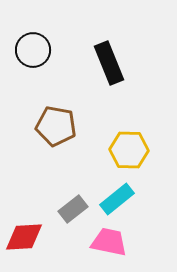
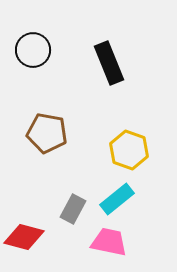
brown pentagon: moved 9 px left, 7 px down
yellow hexagon: rotated 18 degrees clockwise
gray rectangle: rotated 24 degrees counterclockwise
red diamond: rotated 18 degrees clockwise
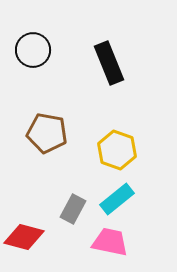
yellow hexagon: moved 12 px left
pink trapezoid: moved 1 px right
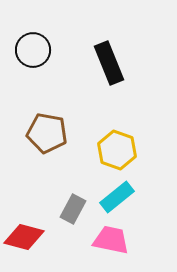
cyan rectangle: moved 2 px up
pink trapezoid: moved 1 px right, 2 px up
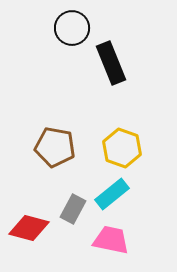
black circle: moved 39 px right, 22 px up
black rectangle: moved 2 px right
brown pentagon: moved 8 px right, 14 px down
yellow hexagon: moved 5 px right, 2 px up
cyan rectangle: moved 5 px left, 3 px up
red diamond: moved 5 px right, 9 px up
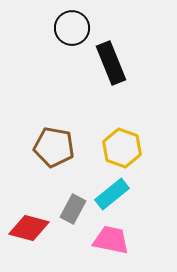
brown pentagon: moved 1 px left
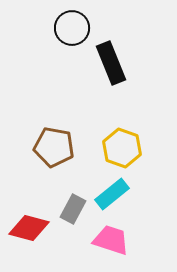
pink trapezoid: rotated 6 degrees clockwise
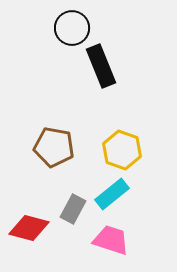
black rectangle: moved 10 px left, 3 px down
yellow hexagon: moved 2 px down
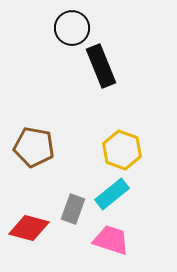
brown pentagon: moved 20 px left
gray rectangle: rotated 8 degrees counterclockwise
